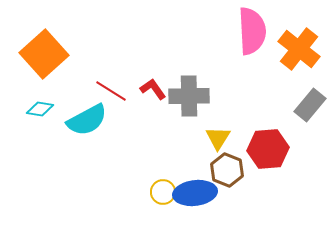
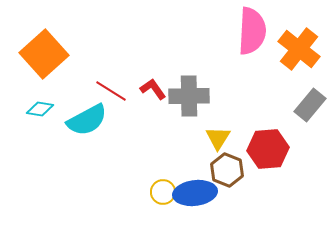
pink semicircle: rotated 6 degrees clockwise
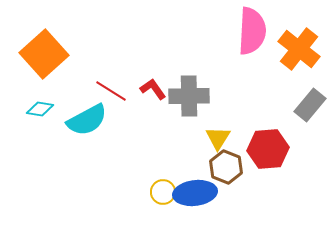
brown hexagon: moved 1 px left, 3 px up
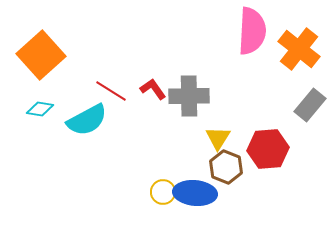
orange square: moved 3 px left, 1 px down
blue ellipse: rotated 12 degrees clockwise
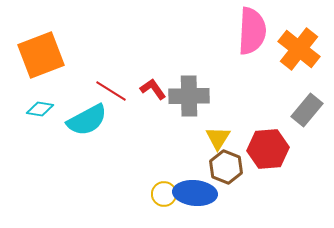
orange square: rotated 21 degrees clockwise
gray rectangle: moved 3 px left, 5 px down
yellow circle: moved 1 px right, 2 px down
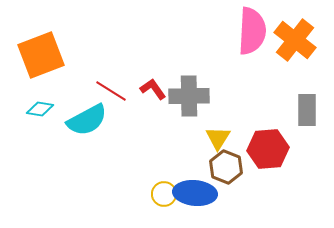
orange cross: moved 4 px left, 9 px up
gray rectangle: rotated 40 degrees counterclockwise
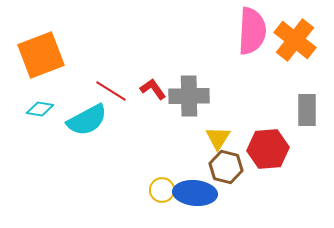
brown hexagon: rotated 8 degrees counterclockwise
yellow circle: moved 2 px left, 4 px up
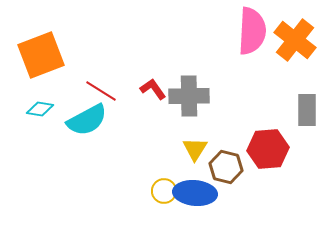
red line: moved 10 px left
yellow triangle: moved 23 px left, 11 px down
yellow circle: moved 2 px right, 1 px down
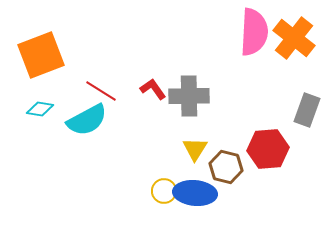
pink semicircle: moved 2 px right, 1 px down
orange cross: moved 1 px left, 2 px up
gray rectangle: rotated 20 degrees clockwise
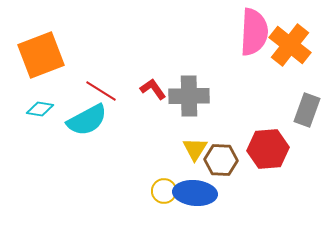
orange cross: moved 4 px left, 7 px down
brown hexagon: moved 5 px left, 7 px up; rotated 12 degrees counterclockwise
